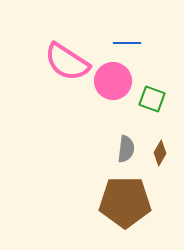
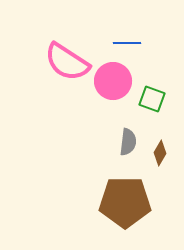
gray semicircle: moved 2 px right, 7 px up
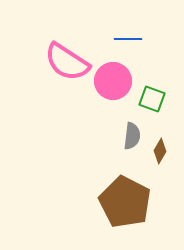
blue line: moved 1 px right, 4 px up
gray semicircle: moved 4 px right, 6 px up
brown diamond: moved 2 px up
brown pentagon: rotated 27 degrees clockwise
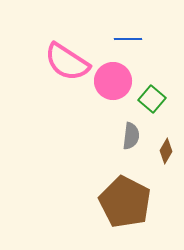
green square: rotated 20 degrees clockwise
gray semicircle: moved 1 px left
brown diamond: moved 6 px right
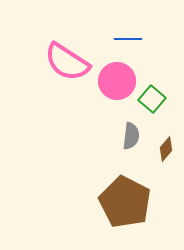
pink circle: moved 4 px right
brown diamond: moved 2 px up; rotated 10 degrees clockwise
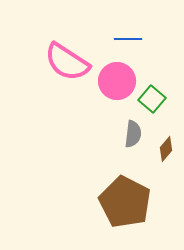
gray semicircle: moved 2 px right, 2 px up
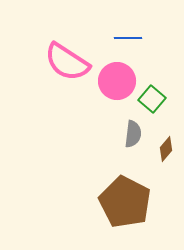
blue line: moved 1 px up
